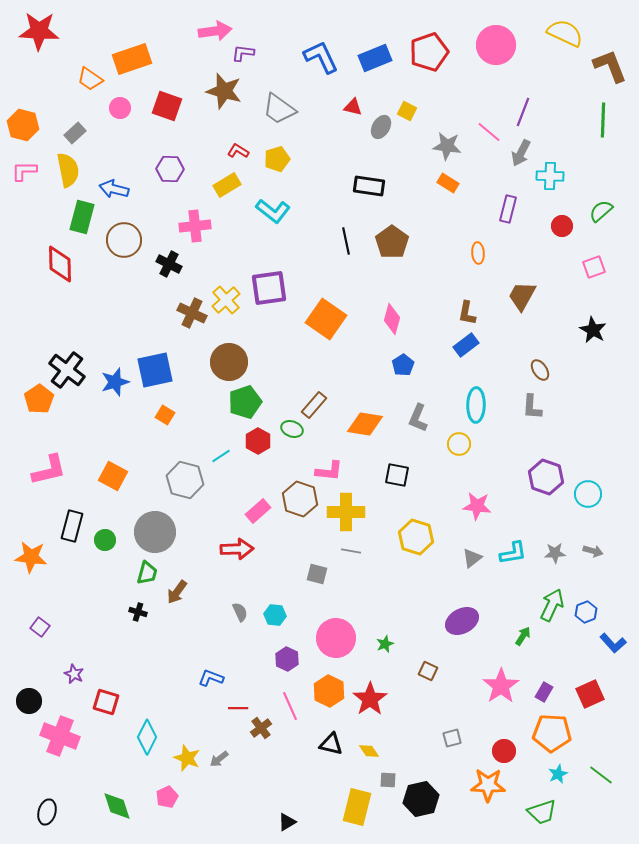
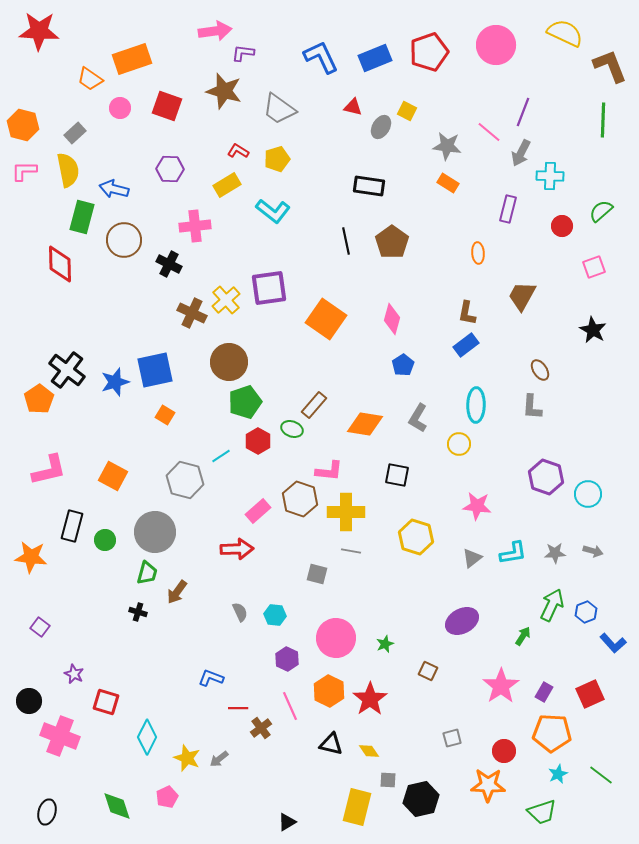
gray L-shape at (418, 418): rotated 8 degrees clockwise
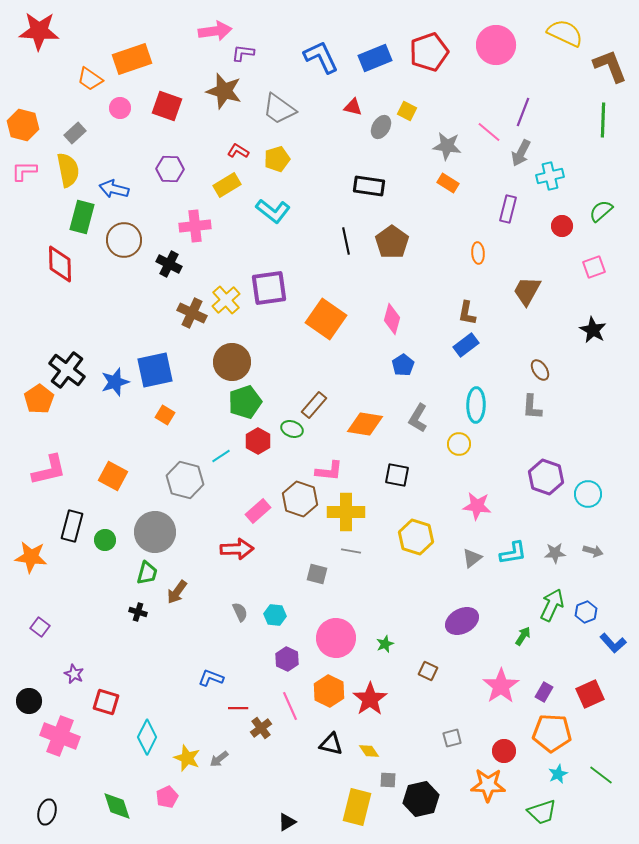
cyan cross at (550, 176): rotated 16 degrees counterclockwise
brown trapezoid at (522, 296): moved 5 px right, 5 px up
brown circle at (229, 362): moved 3 px right
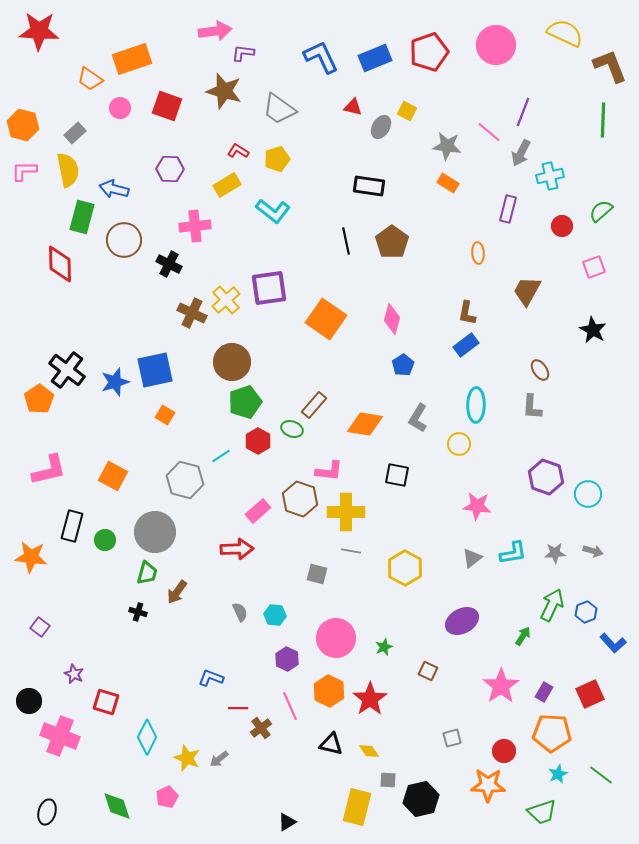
yellow hexagon at (416, 537): moved 11 px left, 31 px down; rotated 12 degrees clockwise
green star at (385, 644): moved 1 px left, 3 px down
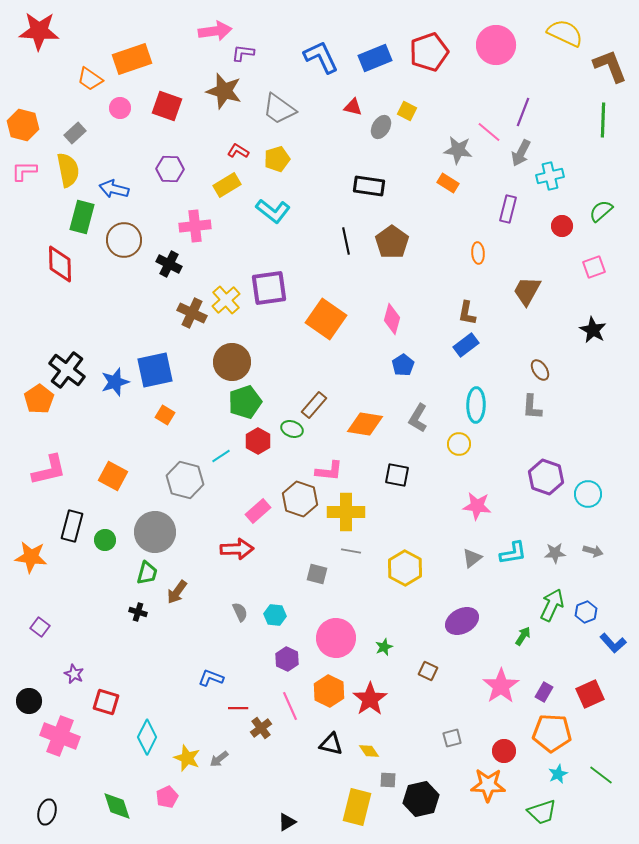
gray star at (447, 146): moved 11 px right, 4 px down
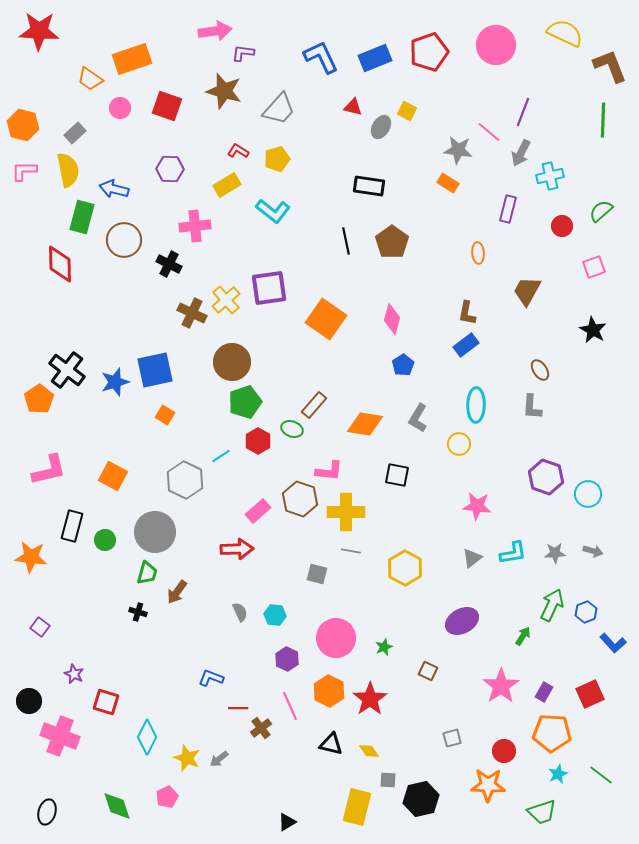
gray trapezoid at (279, 109): rotated 84 degrees counterclockwise
gray hexagon at (185, 480): rotated 12 degrees clockwise
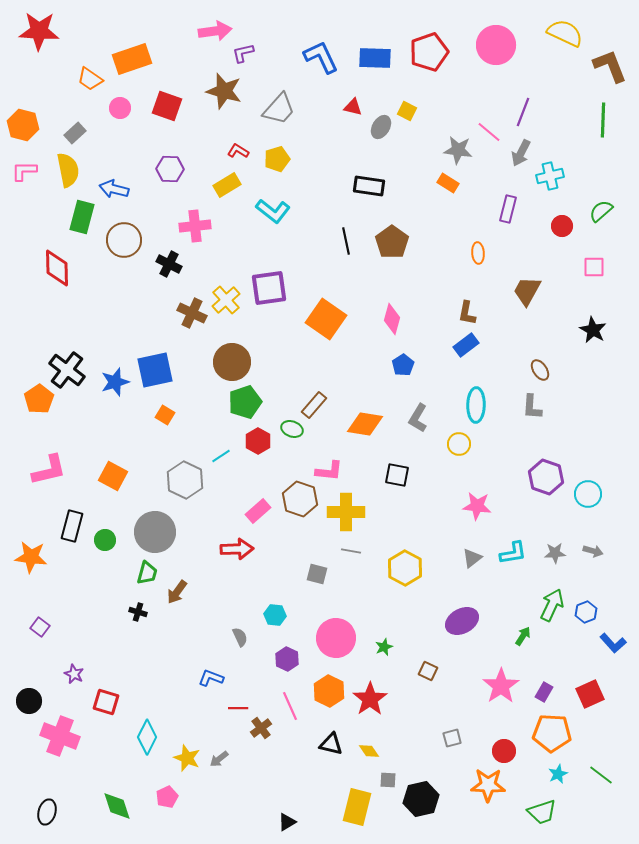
purple L-shape at (243, 53): rotated 20 degrees counterclockwise
blue rectangle at (375, 58): rotated 24 degrees clockwise
red diamond at (60, 264): moved 3 px left, 4 px down
pink square at (594, 267): rotated 20 degrees clockwise
gray semicircle at (240, 612): moved 25 px down
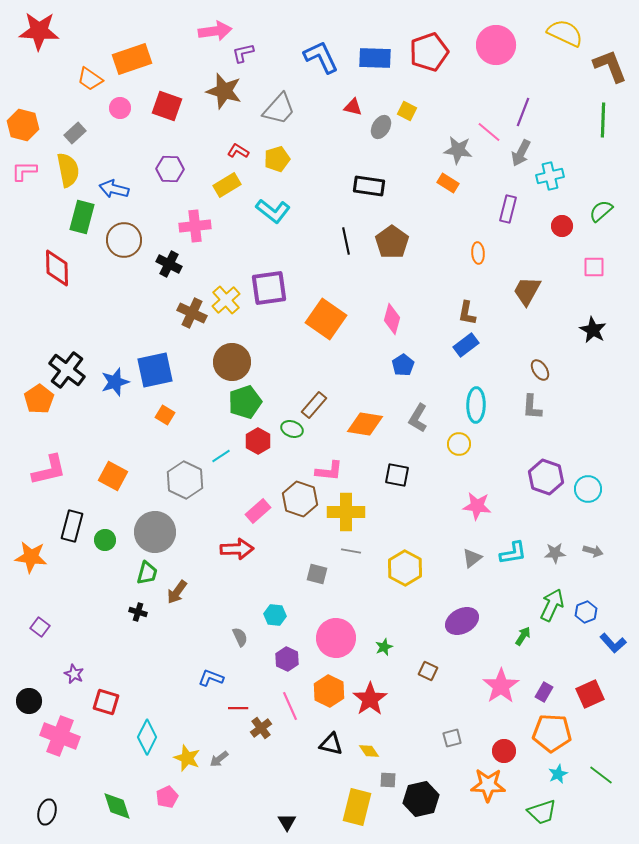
cyan circle at (588, 494): moved 5 px up
black triangle at (287, 822): rotated 30 degrees counterclockwise
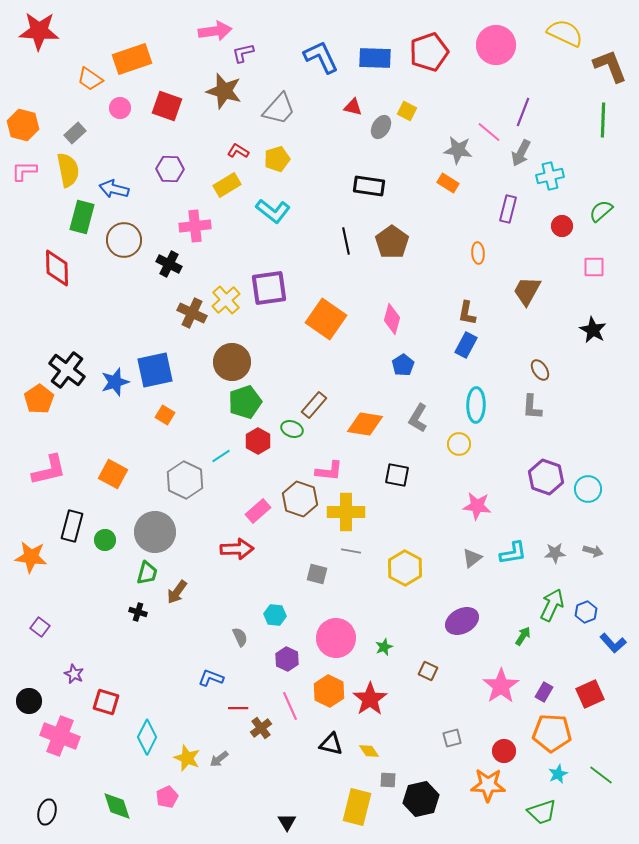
blue rectangle at (466, 345): rotated 25 degrees counterclockwise
orange square at (113, 476): moved 2 px up
